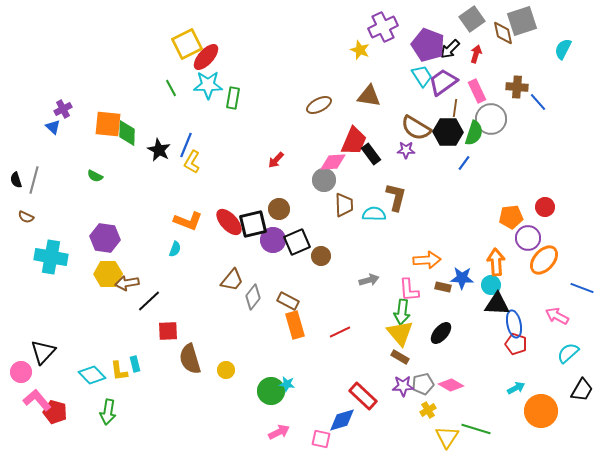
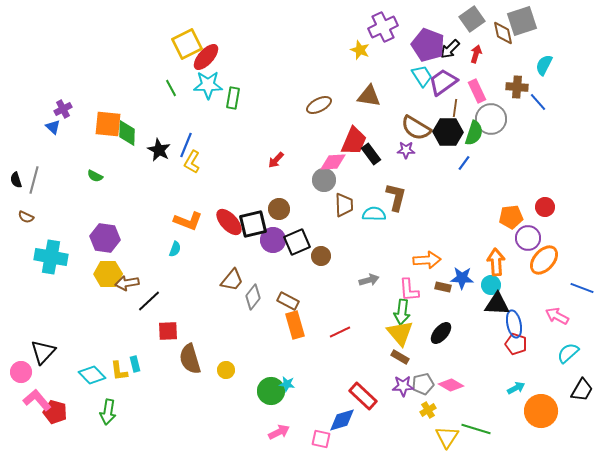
cyan semicircle at (563, 49): moved 19 px left, 16 px down
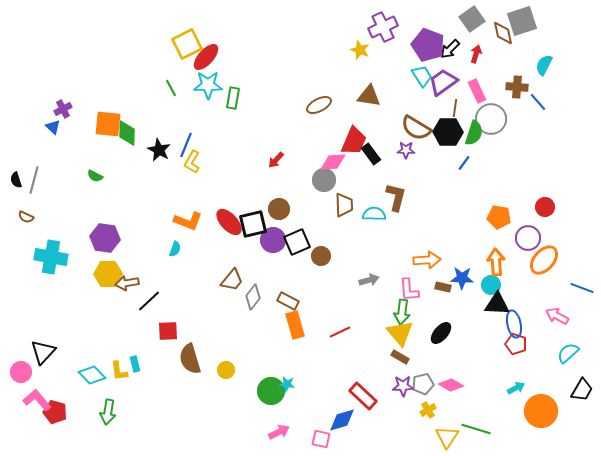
orange pentagon at (511, 217): moved 12 px left; rotated 15 degrees clockwise
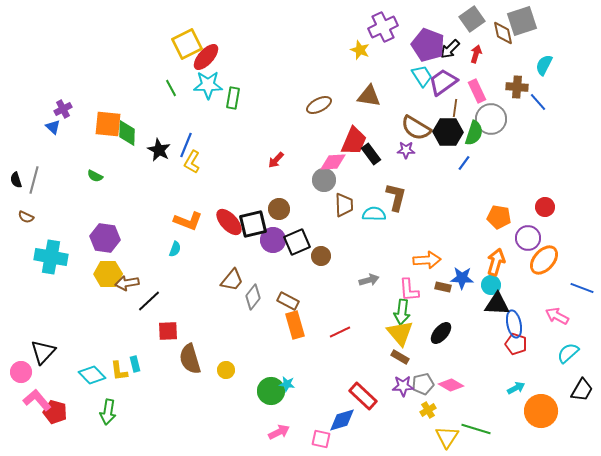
orange arrow at (496, 262): rotated 20 degrees clockwise
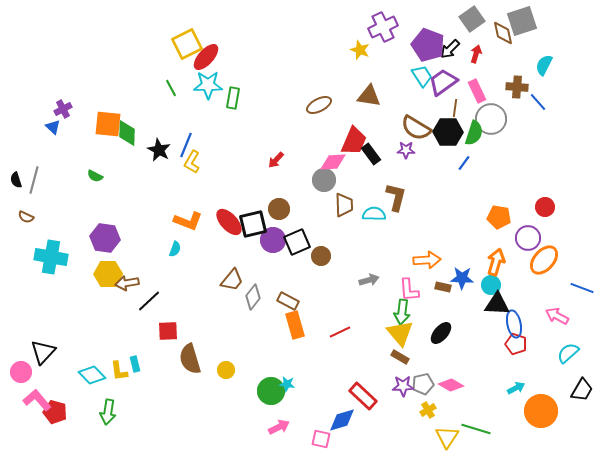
pink arrow at (279, 432): moved 5 px up
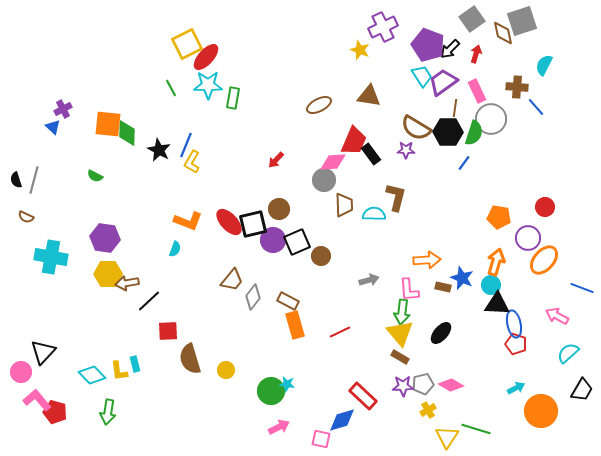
blue line at (538, 102): moved 2 px left, 5 px down
blue star at (462, 278): rotated 20 degrees clockwise
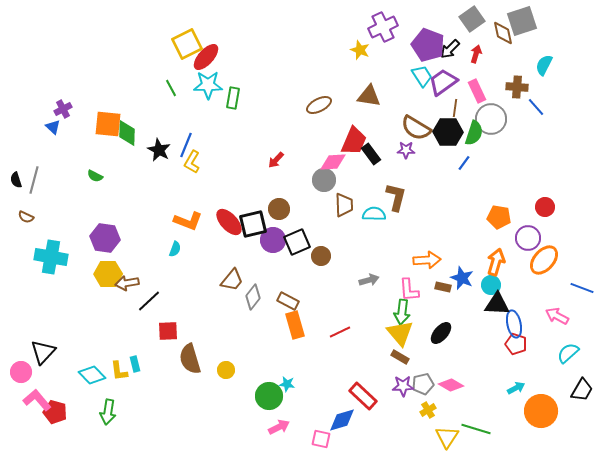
green circle at (271, 391): moved 2 px left, 5 px down
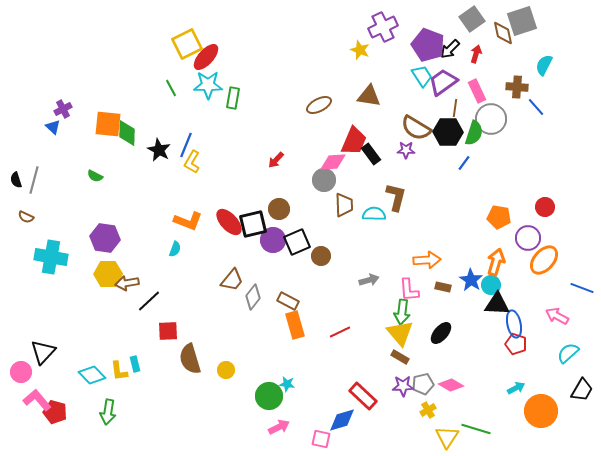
blue star at (462, 278): moved 9 px right, 2 px down; rotated 10 degrees clockwise
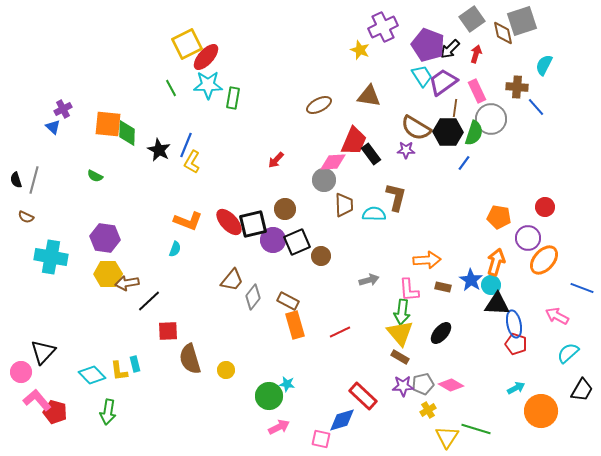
brown circle at (279, 209): moved 6 px right
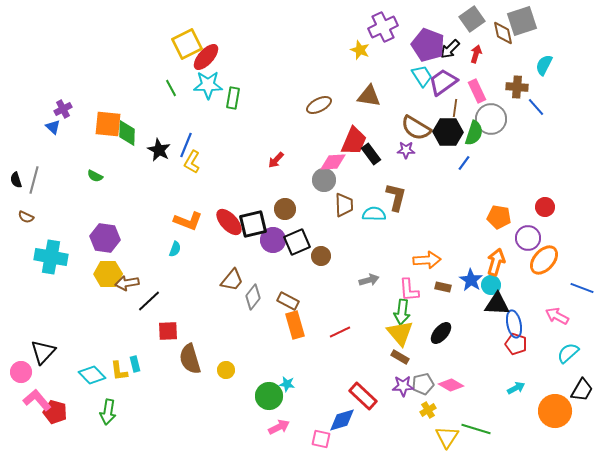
orange circle at (541, 411): moved 14 px right
